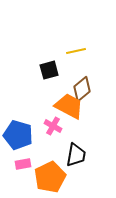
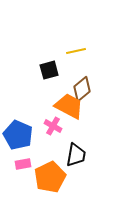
blue pentagon: rotated 8 degrees clockwise
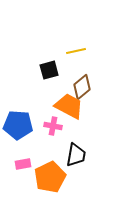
brown diamond: moved 2 px up
pink cross: rotated 18 degrees counterclockwise
blue pentagon: moved 10 px up; rotated 20 degrees counterclockwise
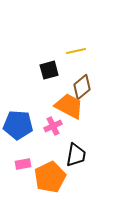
pink cross: rotated 36 degrees counterclockwise
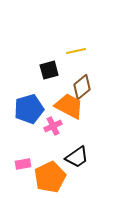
blue pentagon: moved 11 px right, 16 px up; rotated 20 degrees counterclockwise
black trapezoid: moved 1 px right, 2 px down; rotated 45 degrees clockwise
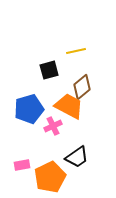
pink rectangle: moved 1 px left, 1 px down
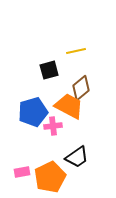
brown diamond: moved 1 px left, 1 px down
blue pentagon: moved 4 px right, 3 px down
pink cross: rotated 18 degrees clockwise
pink rectangle: moved 7 px down
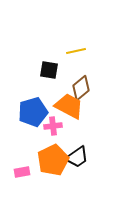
black square: rotated 24 degrees clockwise
orange pentagon: moved 3 px right, 17 px up
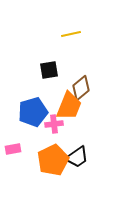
yellow line: moved 5 px left, 17 px up
black square: rotated 18 degrees counterclockwise
orange trapezoid: rotated 84 degrees clockwise
pink cross: moved 1 px right, 2 px up
pink rectangle: moved 9 px left, 23 px up
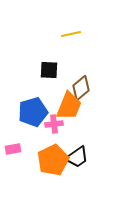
black square: rotated 12 degrees clockwise
